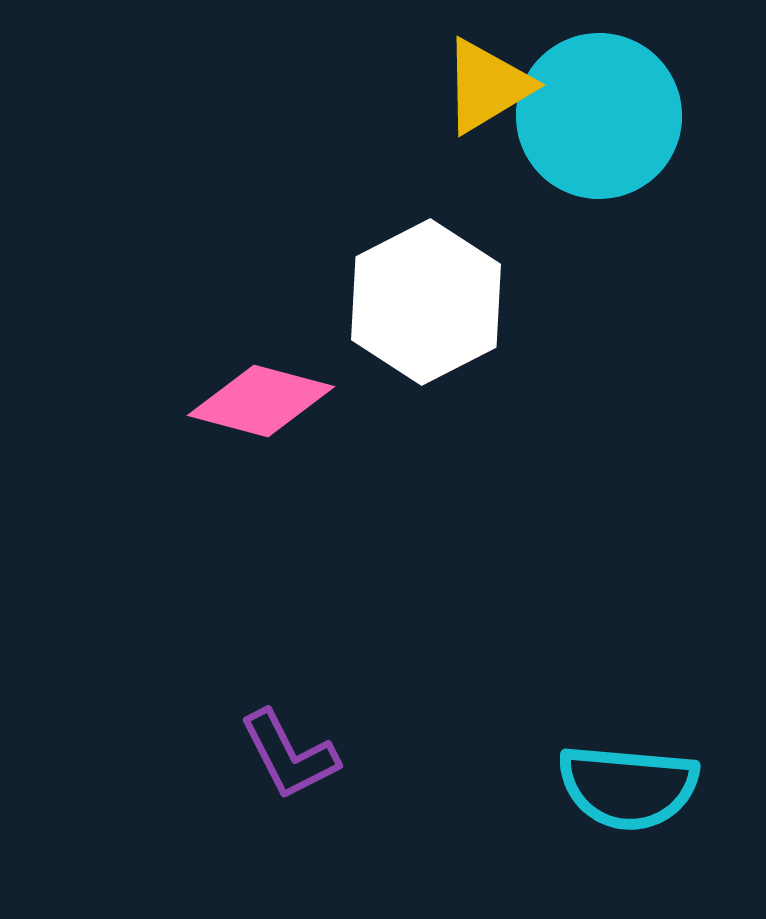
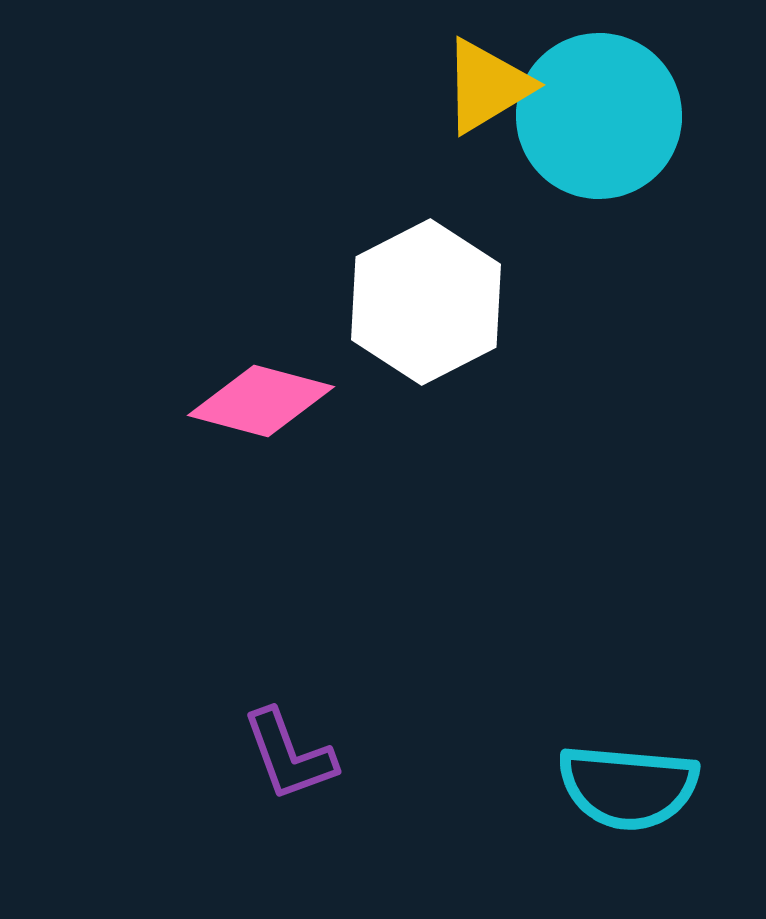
purple L-shape: rotated 7 degrees clockwise
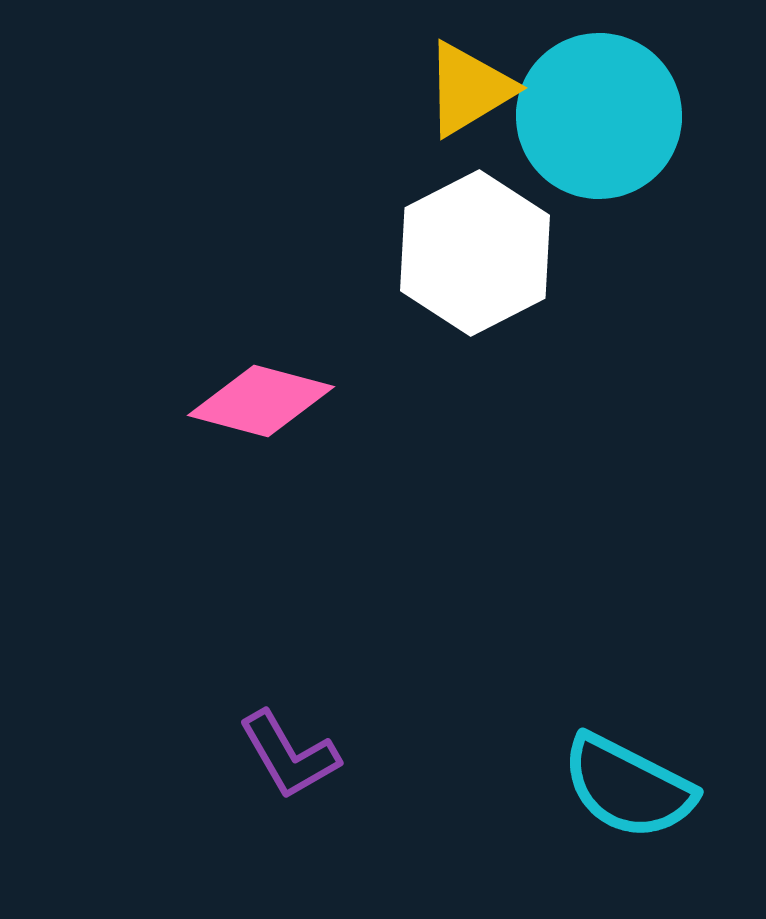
yellow triangle: moved 18 px left, 3 px down
white hexagon: moved 49 px right, 49 px up
purple L-shape: rotated 10 degrees counterclockwise
cyan semicircle: rotated 22 degrees clockwise
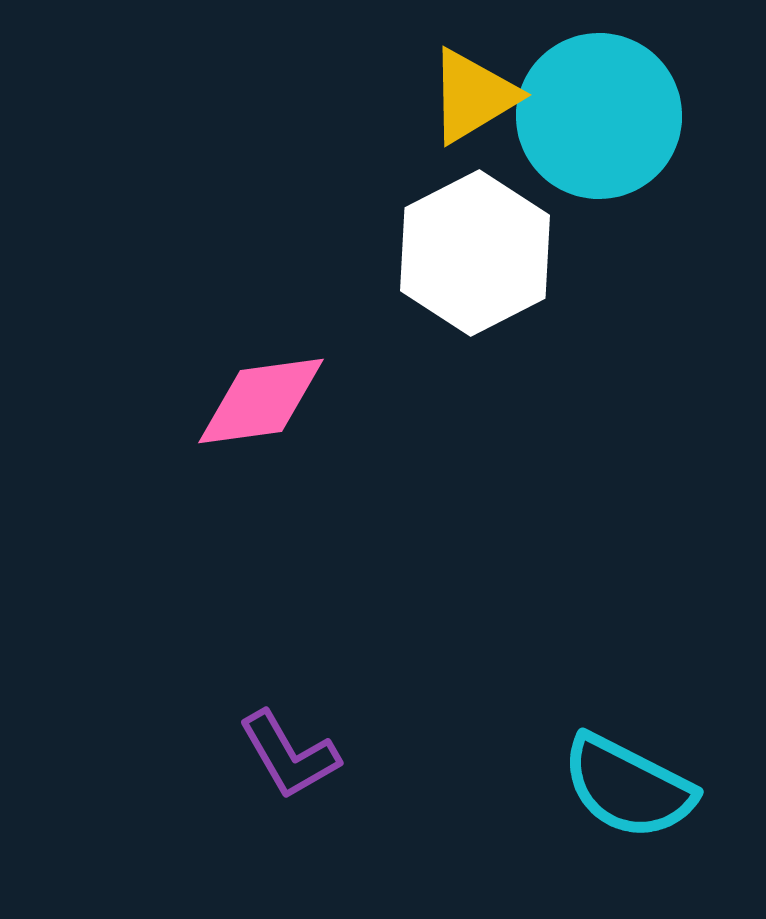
yellow triangle: moved 4 px right, 7 px down
pink diamond: rotated 23 degrees counterclockwise
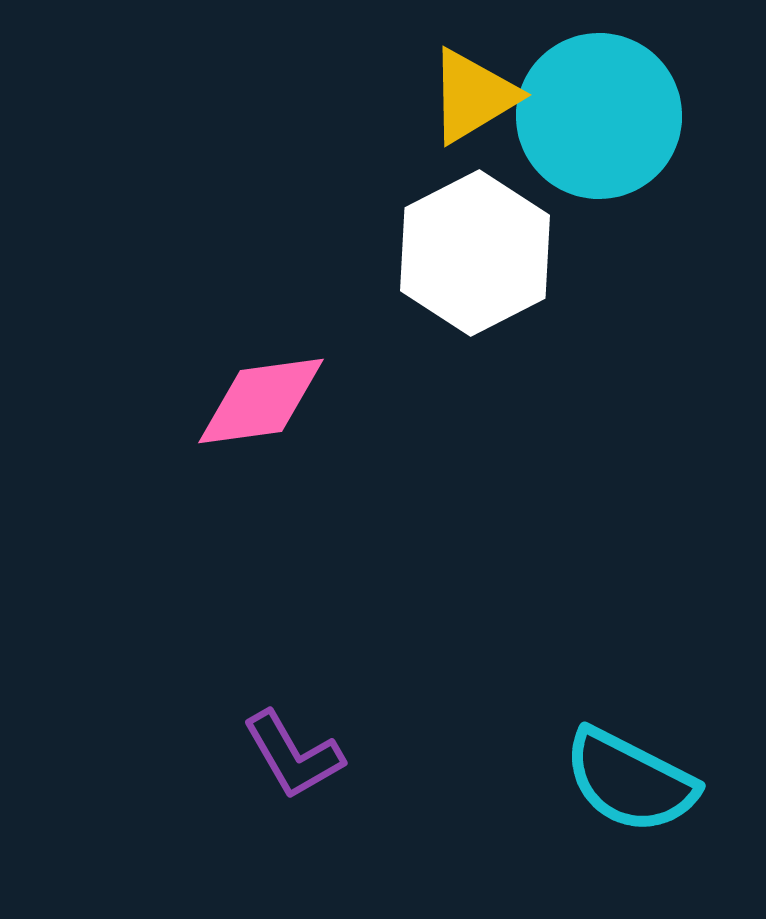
purple L-shape: moved 4 px right
cyan semicircle: moved 2 px right, 6 px up
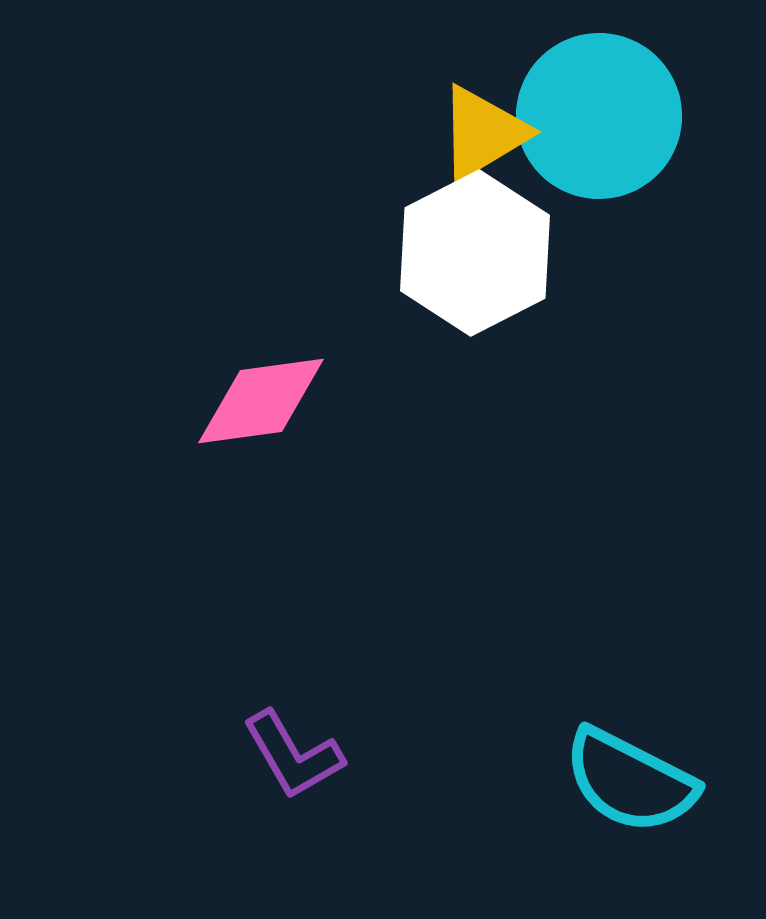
yellow triangle: moved 10 px right, 37 px down
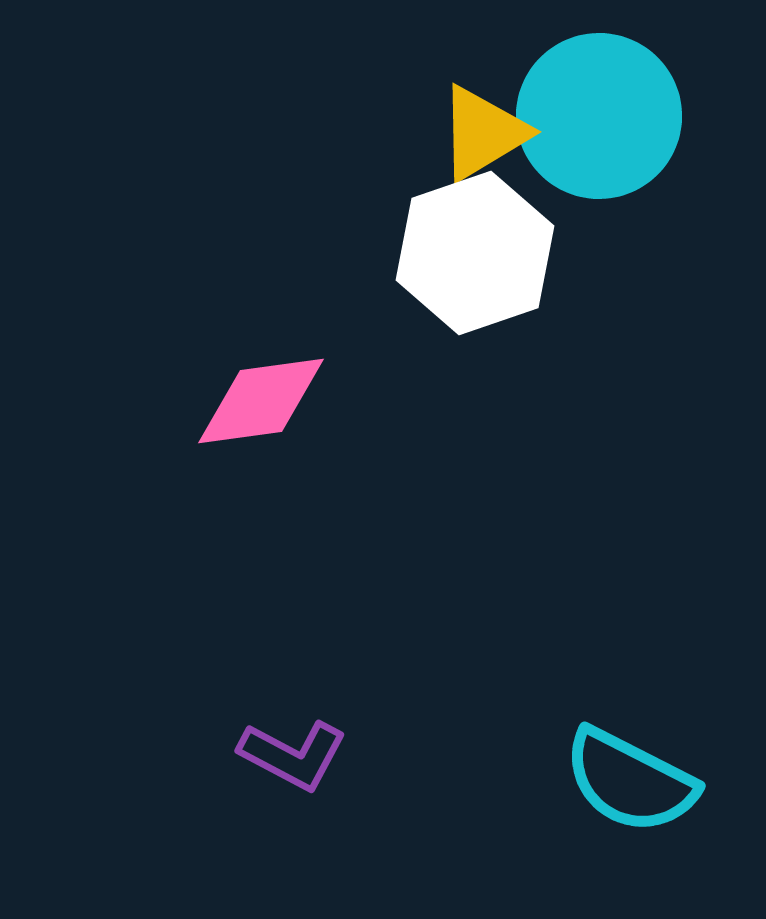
white hexagon: rotated 8 degrees clockwise
purple L-shape: rotated 32 degrees counterclockwise
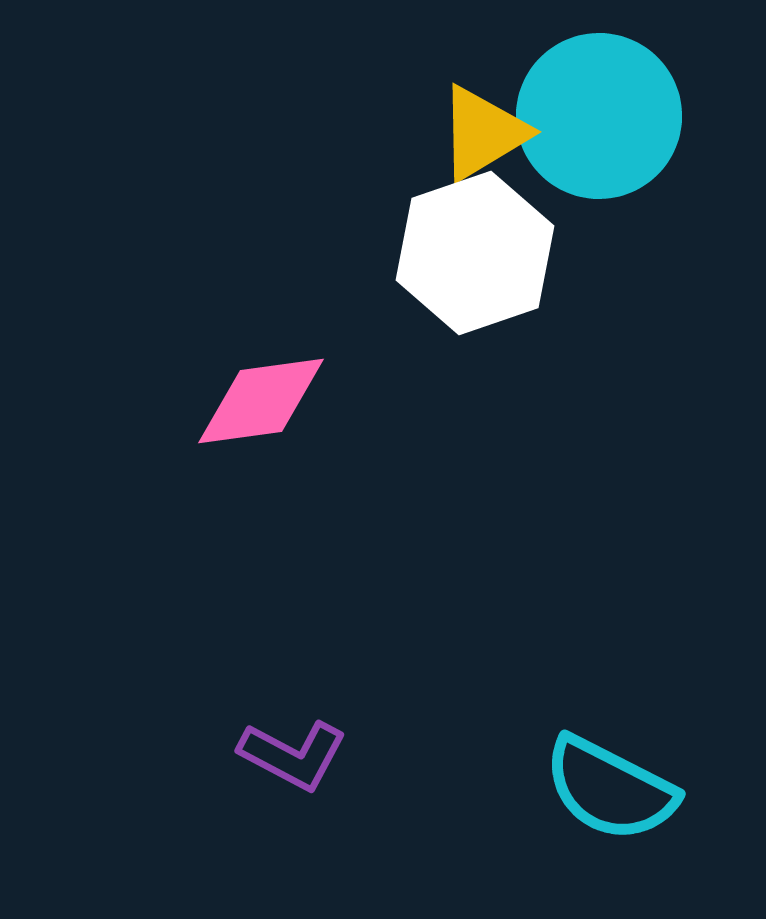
cyan semicircle: moved 20 px left, 8 px down
